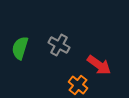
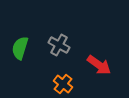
orange cross: moved 15 px left, 1 px up
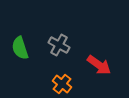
green semicircle: rotated 35 degrees counterclockwise
orange cross: moved 1 px left
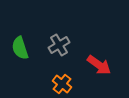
gray cross: rotated 30 degrees clockwise
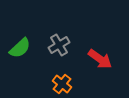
green semicircle: rotated 115 degrees counterclockwise
red arrow: moved 1 px right, 6 px up
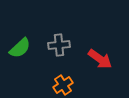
gray cross: rotated 25 degrees clockwise
orange cross: moved 1 px right, 1 px down; rotated 18 degrees clockwise
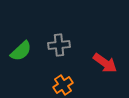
green semicircle: moved 1 px right, 3 px down
red arrow: moved 5 px right, 4 px down
